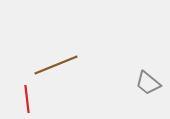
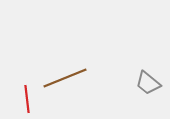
brown line: moved 9 px right, 13 px down
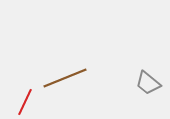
red line: moved 2 px left, 3 px down; rotated 32 degrees clockwise
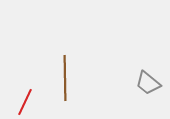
brown line: rotated 69 degrees counterclockwise
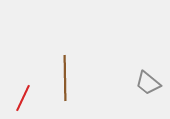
red line: moved 2 px left, 4 px up
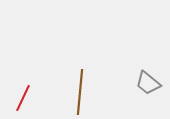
brown line: moved 15 px right, 14 px down; rotated 6 degrees clockwise
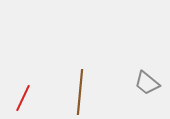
gray trapezoid: moved 1 px left
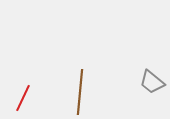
gray trapezoid: moved 5 px right, 1 px up
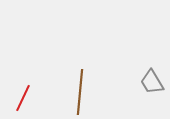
gray trapezoid: rotated 20 degrees clockwise
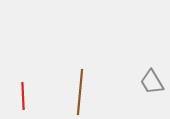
red line: moved 2 px up; rotated 28 degrees counterclockwise
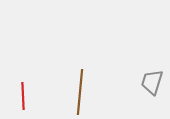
gray trapezoid: rotated 48 degrees clockwise
